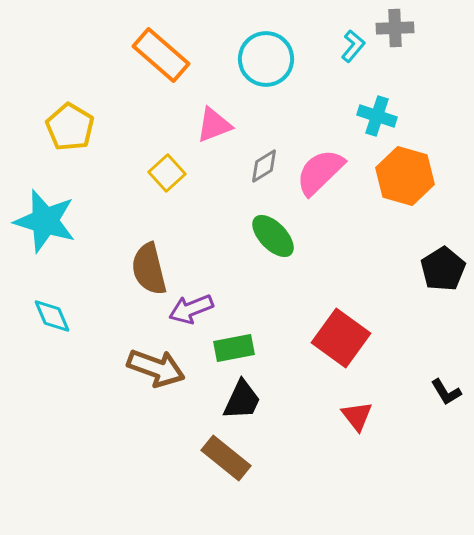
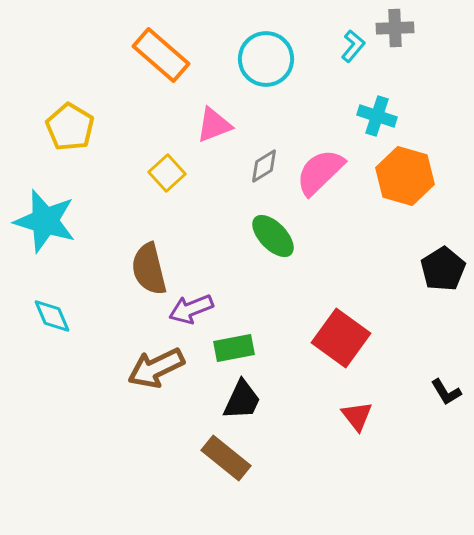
brown arrow: rotated 134 degrees clockwise
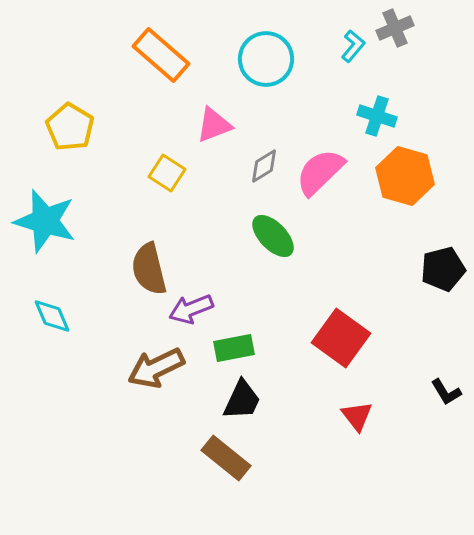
gray cross: rotated 21 degrees counterclockwise
yellow square: rotated 15 degrees counterclockwise
black pentagon: rotated 18 degrees clockwise
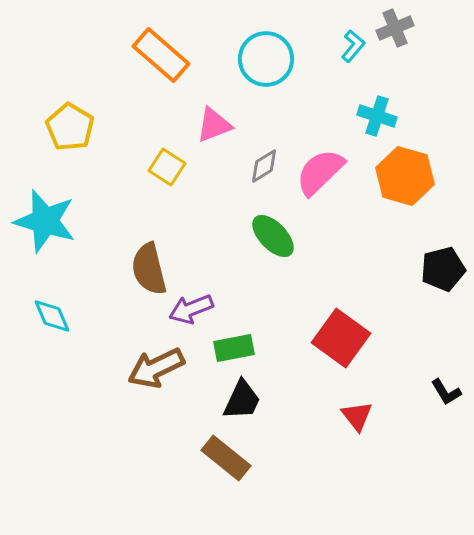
yellow square: moved 6 px up
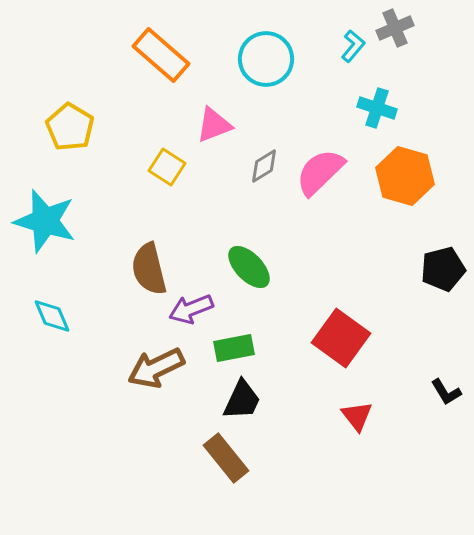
cyan cross: moved 8 px up
green ellipse: moved 24 px left, 31 px down
brown rectangle: rotated 12 degrees clockwise
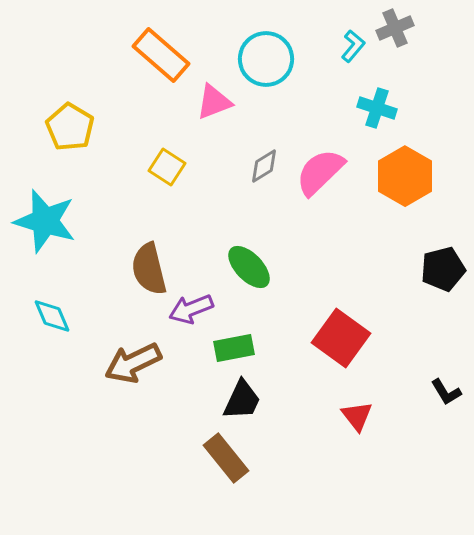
pink triangle: moved 23 px up
orange hexagon: rotated 14 degrees clockwise
brown arrow: moved 23 px left, 5 px up
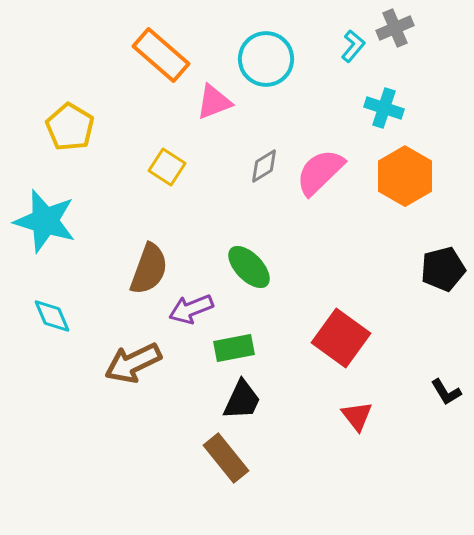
cyan cross: moved 7 px right
brown semicircle: rotated 146 degrees counterclockwise
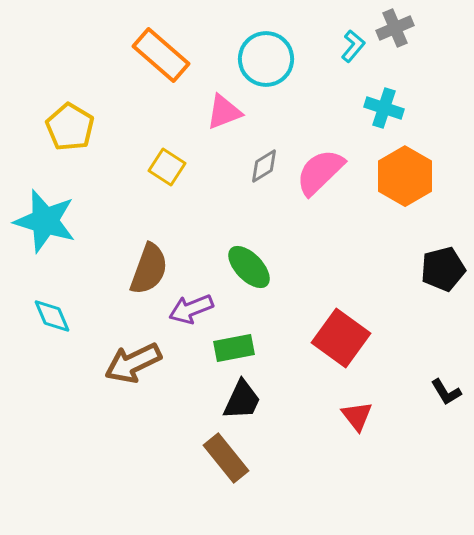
pink triangle: moved 10 px right, 10 px down
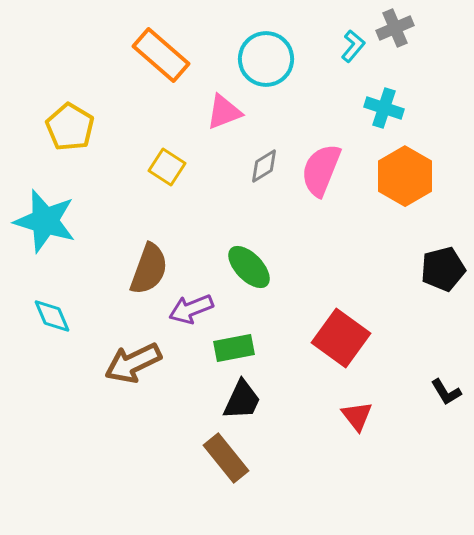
pink semicircle: moved 1 px right, 2 px up; rotated 24 degrees counterclockwise
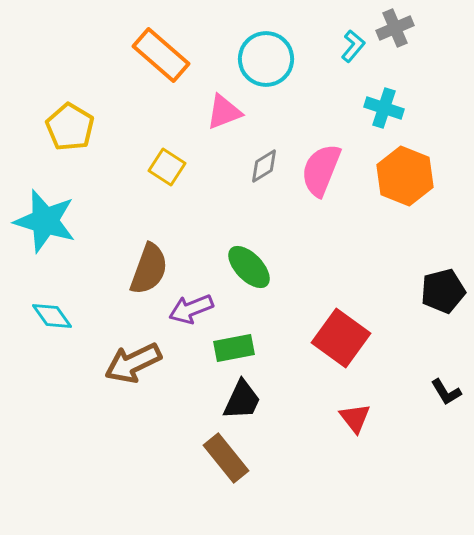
orange hexagon: rotated 8 degrees counterclockwise
black pentagon: moved 22 px down
cyan diamond: rotated 12 degrees counterclockwise
red triangle: moved 2 px left, 2 px down
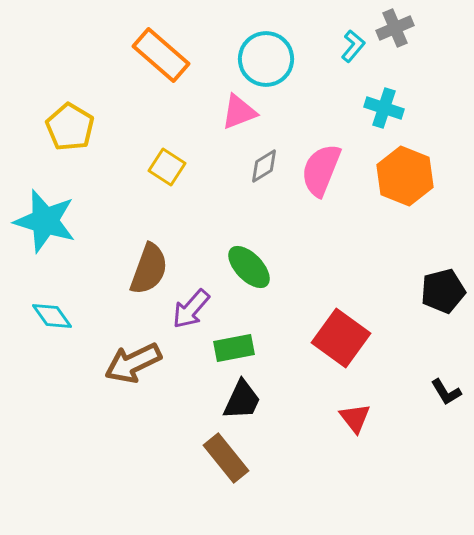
pink triangle: moved 15 px right
purple arrow: rotated 27 degrees counterclockwise
